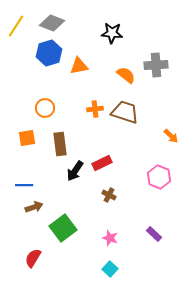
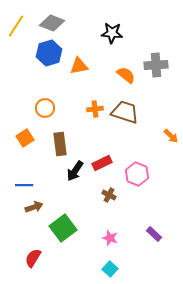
orange square: moved 2 px left; rotated 24 degrees counterclockwise
pink hexagon: moved 22 px left, 3 px up
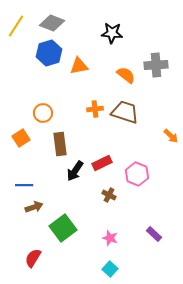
orange circle: moved 2 px left, 5 px down
orange square: moved 4 px left
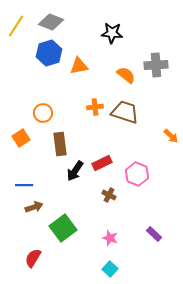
gray diamond: moved 1 px left, 1 px up
orange cross: moved 2 px up
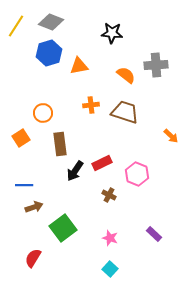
orange cross: moved 4 px left, 2 px up
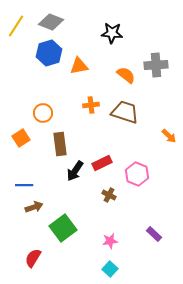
orange arrow: moved 2 px left
pink star: moved 3 px down; rotated 28 degrees counterclockwise
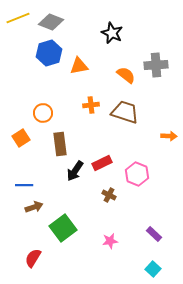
yellow line: moved 2 px right, 8 px up; rotated 35 degrees clockwise
black star: rotated 20 degrees clockwise
orange arrow: rotated 42 degrees counterclockwise
cyan square: moved 43 px right
